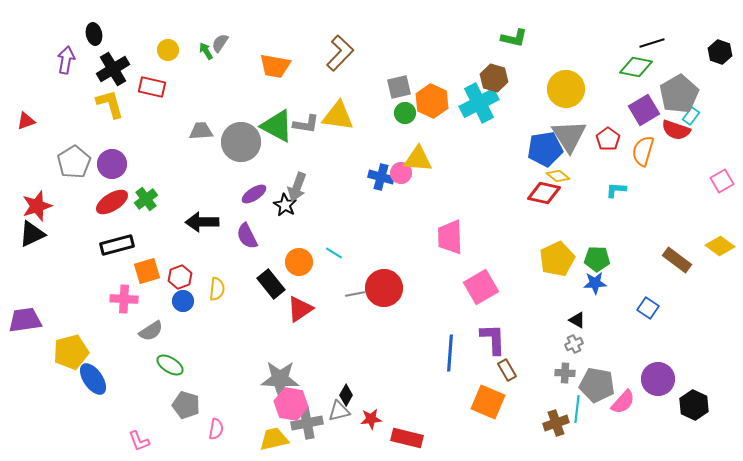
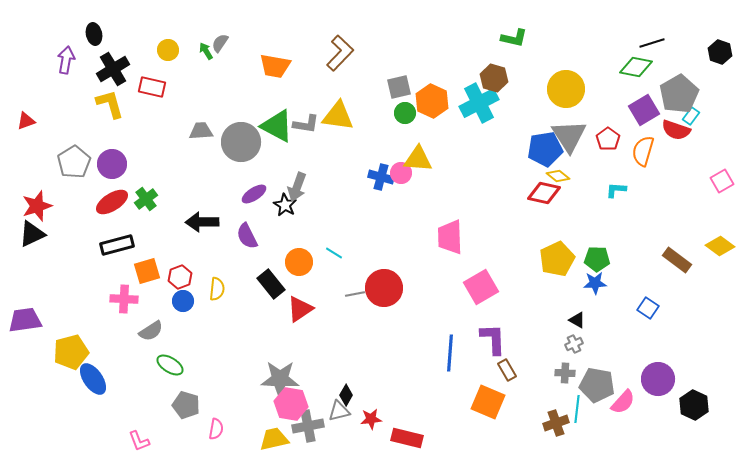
gray cross at (307, 423): moved 1 px right, 3 px down
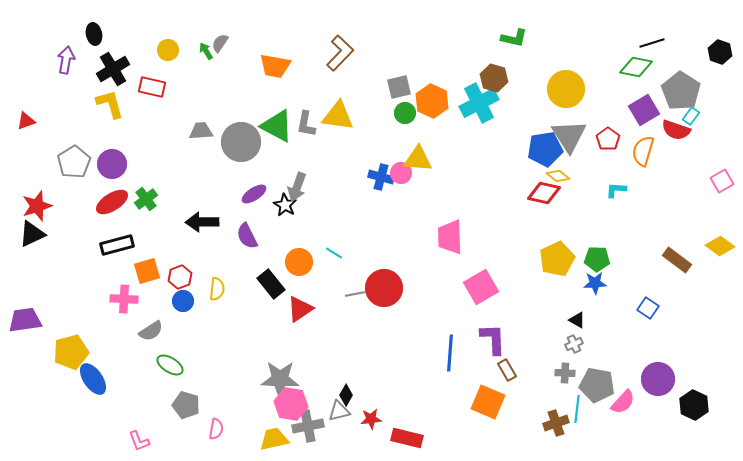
gray pentagon at (679, 94): moved 2 px right, 3 px up; rotated 9 degrees counterclockwise
gray L-shape at (306, 124): rotated 92 degrees clockwise
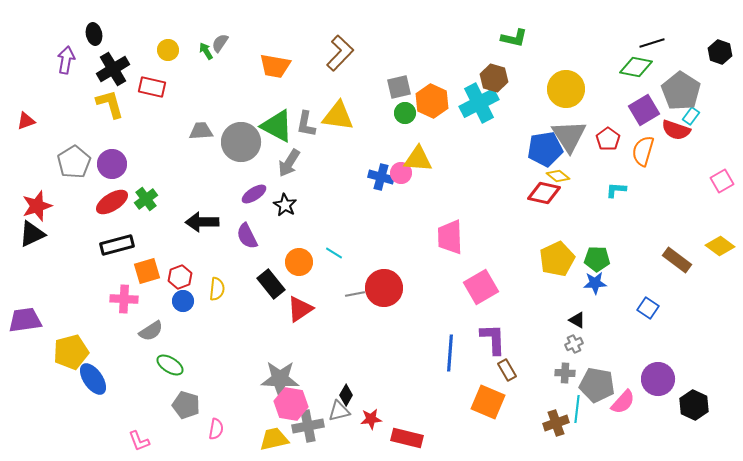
gray arrow at (297, 187): moved 8 px left, 24 px up; rotated 12 degrees clockwise
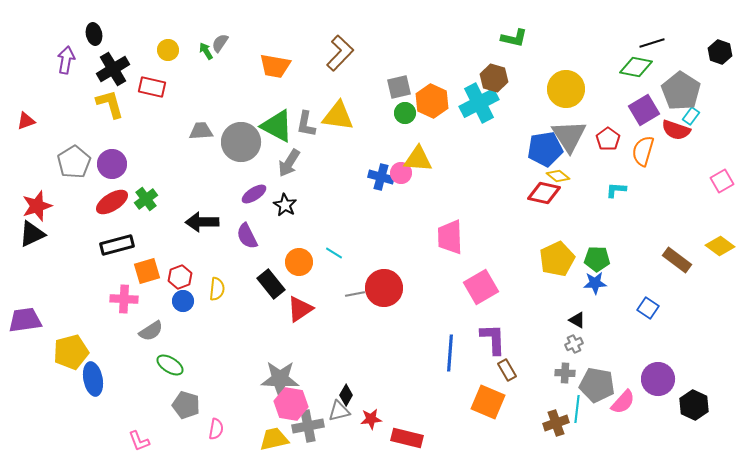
blue ellipse at (93, 379): rotated 24 degrees clockwise
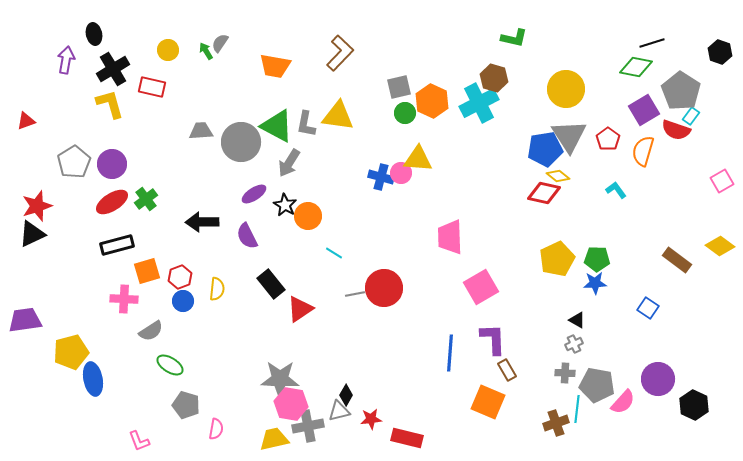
cyan L-shape at (616, 190): rotated 50 degrees clockwise
orange circle at (299, 262): moved 9 px right, 46 px up
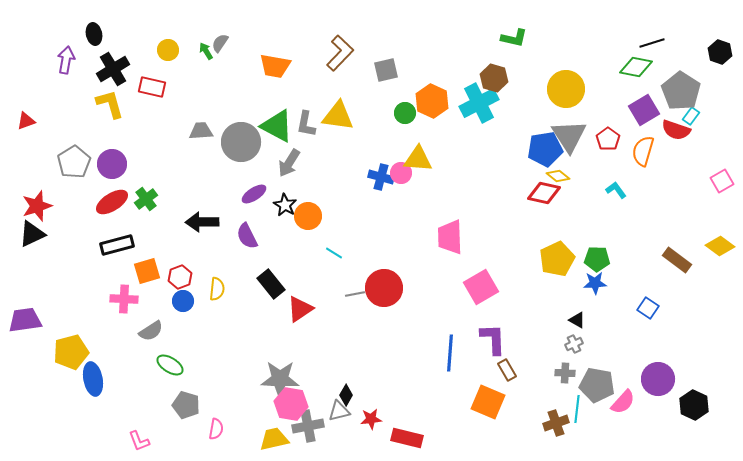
gray square at (399, 87): moved 13 px left, 17 px up
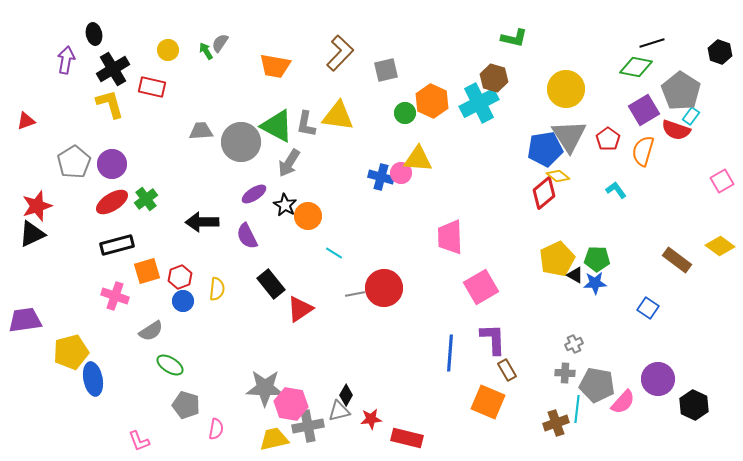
red diamond at (544, 193): rotated 52 degrees counterclockwise
pink cross at (124, 299): moved 9 px left, 3 px up; rotated 16 degrees clockwise
black triangle at (577, 320): moved 2 px left, 45 px up
gray star at (280, 379): moved 15 px left, 9 px down
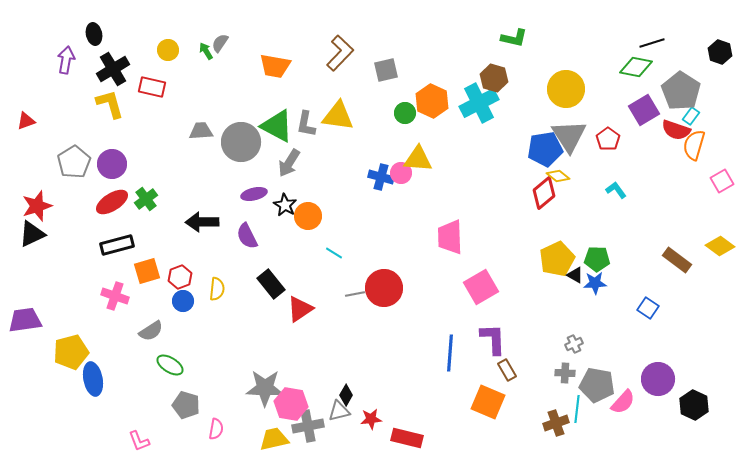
orange semicircle at (643, 151): moved 51 px right, 6 px up
purple ellipse at (254, 194): rotated 20 degrees clockwise
